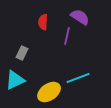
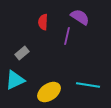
gray rectangle: rotated 24 degrees clockwise
cyan line: moved 10 px right, 7 px down; rotated 30 degrees clockwise
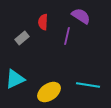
purple semicircle: moved 1 px right, 1 px up
gray rectangle: moved 15 px up
cyan triangle: moved 1 px up
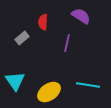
purple line: moved 7 px down
cyan triangle: moved 2 px down; rotated 40 degrees counterclockwise
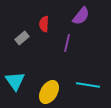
purple semicircle: rotated 96 degrees clockwise
red semicircle: moved 1 px right, 2 px down
yellow ellipse: rotated 25 degrees counterclockwise
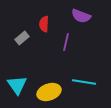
purple semicircle: rotated 72 degrees clockwise
purple line: moved 1 px left, 1 px up
cyan triangle: moved 2 px right, 4 px down
cyan line: moved 4 px left, 3 px up
yellow ellipse: rotated 40 degrees clockwise
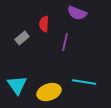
purple semicircle: moved 4 px left, 3 px up
purple line: moved 1 px left
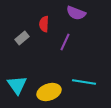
purple semicircle: moved 1 px left
purple line: rotated 12 degrees clockwise
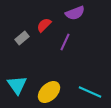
purple semicircle: moved 1 px left; rotated 42 degrees counterclockwise
red semicircle: moved 1 px down; rotated 42 degrees clockwise
cyan line: moved 6 px right, 10 px down; rotated 15 degrees clockwise
yellow ellipse: rotated 25 degrees counterclockwise
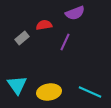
red semicircle: rotated 35 degrees clockwise
yellow ellipse: rotated 35 degrees clockwise
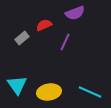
red semicircle: rotated 14 degrees counterclockwise
